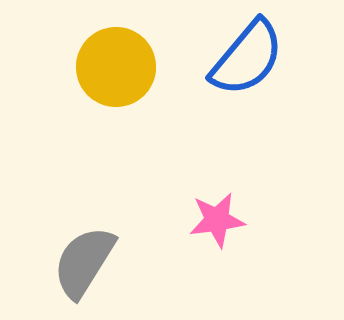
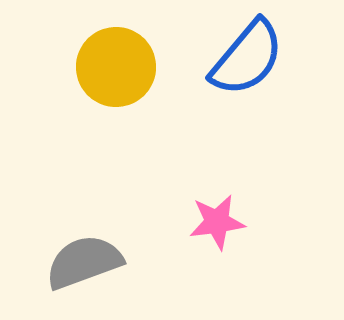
pink star: moved 2 px down
gray semicircle: rotated 38 degrees clockwise
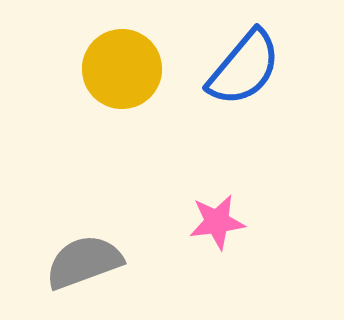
blue semicircle: moved 3 px left, 10 px down
yellow circle: moved 6 px right, 2 px down
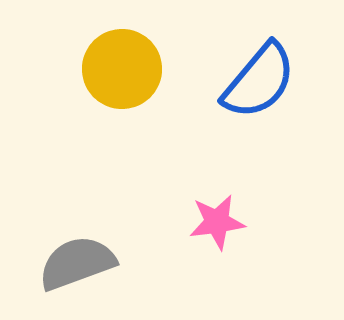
blue semicircle: moved 15 px right, 13 px down
gray semicircle: moved 7 px left, 1 px down
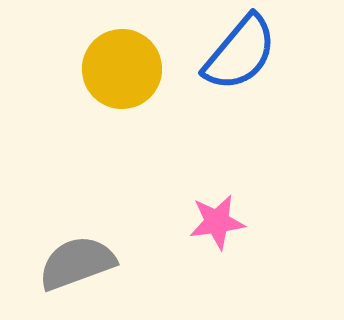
blue semicircle: moved 19 px left, 28 px up
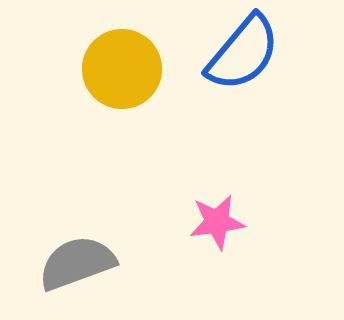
blue semicircle: moved 3 px right
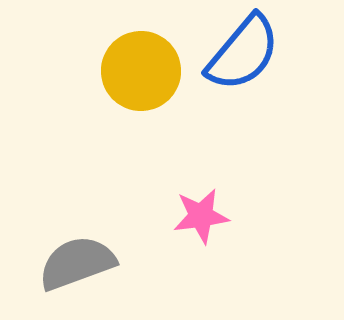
yellow circle: moved 19 px right, 2 px down
pink star: moved 16 px left, 6 px up
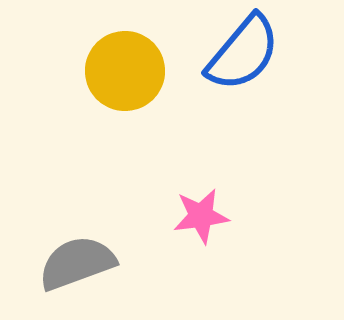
yellow circle: moved 16 px left
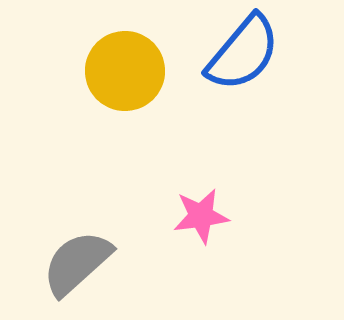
gray semicircle: rotated 22 degrees counterclockwise
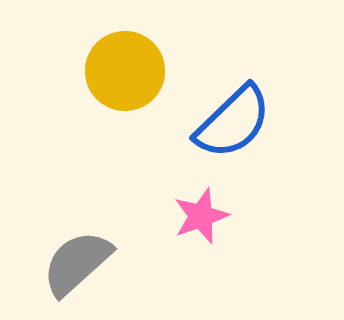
blue semicircle: moved 10 px left, 69 px down; rotated 6 degrees clockwise
pink star: rotated 12 degrees counterclockwise
